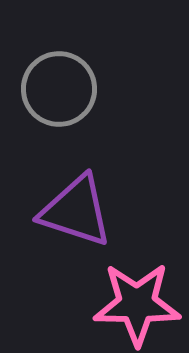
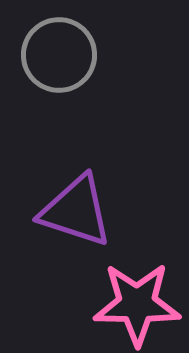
gray circle: moved 34 px up
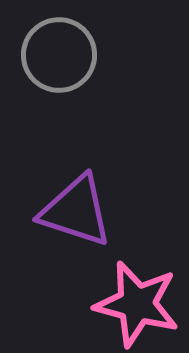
pink star: rotated 14 degrees clockwise
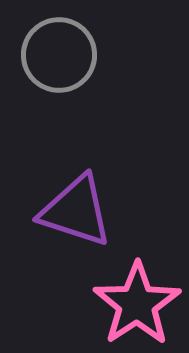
pink star: rotated 24 degrees clockwise
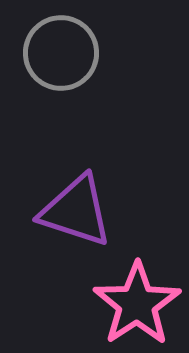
gray circle: moved 2 px right, 2 px up
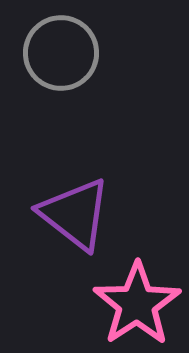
purple triangle: moved 1 px left, 3 px down; rotated 20 degrees clockwise
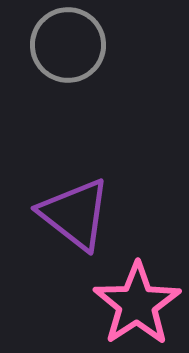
gray circle: moved 7 px right, 8 px up
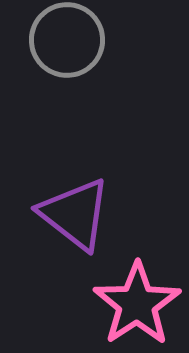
gray circle: moved 1 px left, 5 px up
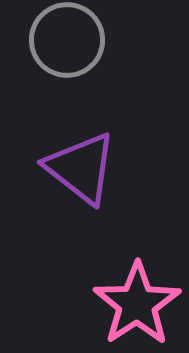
purple triangle: moved 6 px right, 46 px up
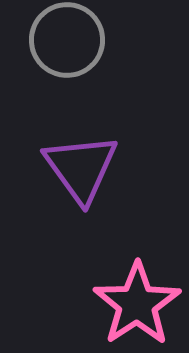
purple triangle: rotated 16 degrees clockwise
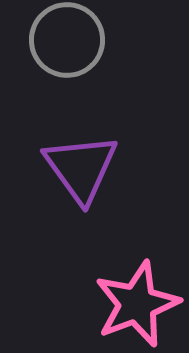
pink star: rotated 12 degrees clockwise
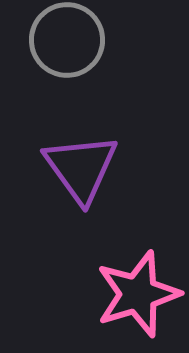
pink star: moved 1 px right, 10 px up; rotated 4 degrees clockwise
